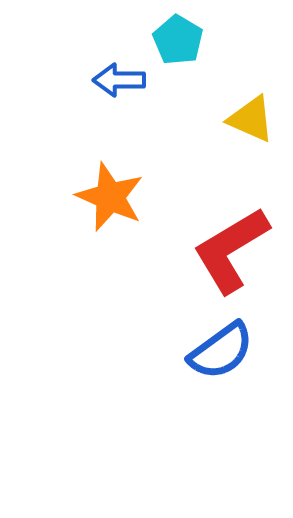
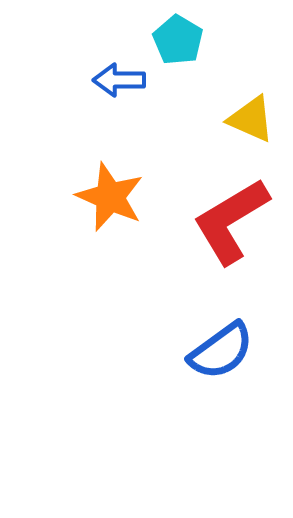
red L-shape: moved 29 px up
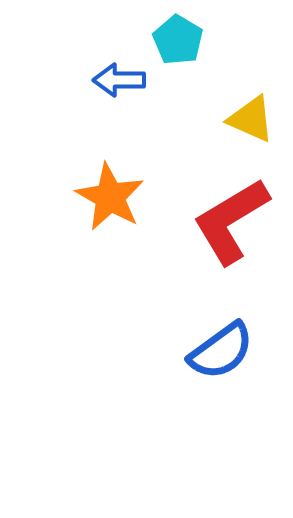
orange star: rotated 6 degrees clockwise
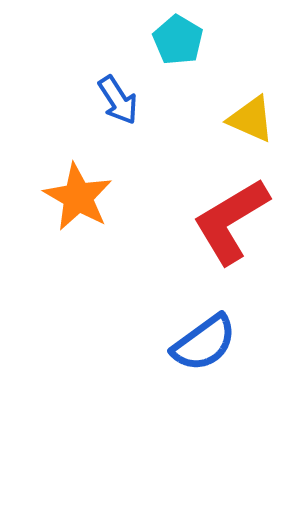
blue arrow: moved 1 px left, 20 px down; rotated 123 degrees counterclockwise
orange star: moved 32 px left
blue semicircle: moved 17 px left, 8 px up
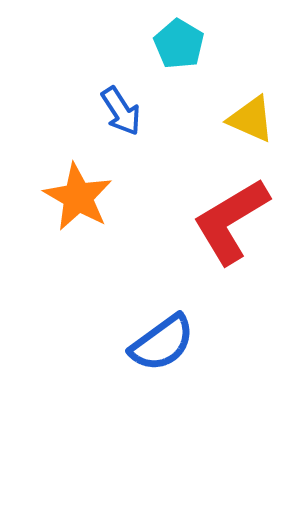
cyan pentagon: moved 1 px right, 4 px down
blue arrow: moved 3 px right, 11 px down
blue semicircle: moved 42 px left
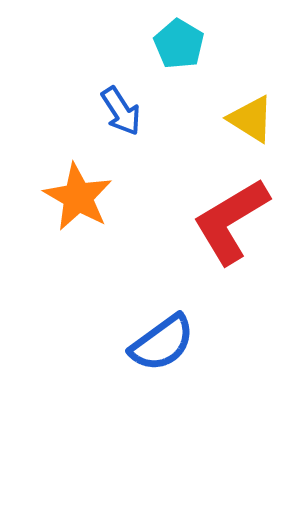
yellow triangle: rotated 8 degrees clockwise
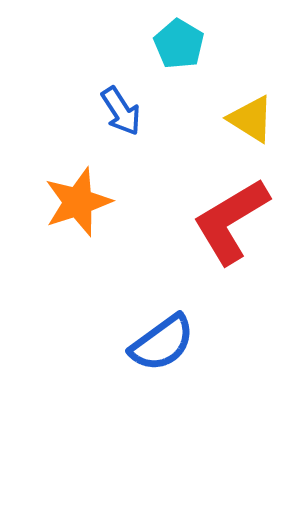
orange star: moved 5 px down; rotated 24 degrees clockwise
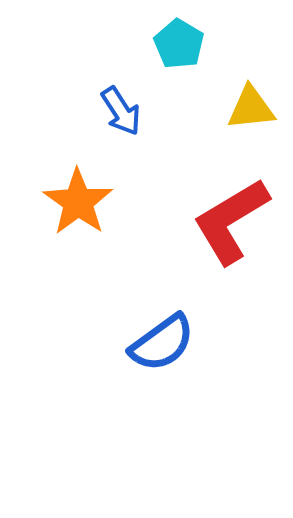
yellow triangle: moved 11 px up; rotated 38 degrees counterclockwise
orange star: rotated 18 degrees counterclockwise
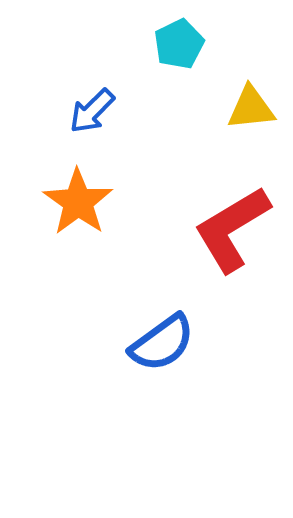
cyan pentagon: rotated 15 degrees clockwise
blue arrow: moved 29 px left; rotated 78 degrees clockwise
red L-shape: moved 1 px right, 8 px down
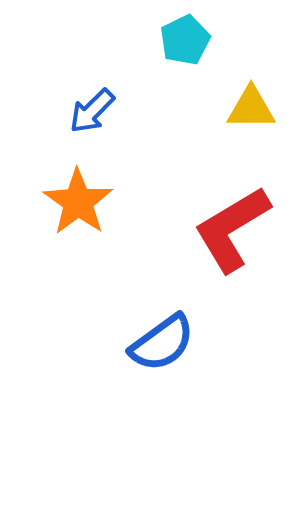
cyan pentagon: moved 6 px right, 4 px up
yellow triangle: rotated 6 degrees clockwise
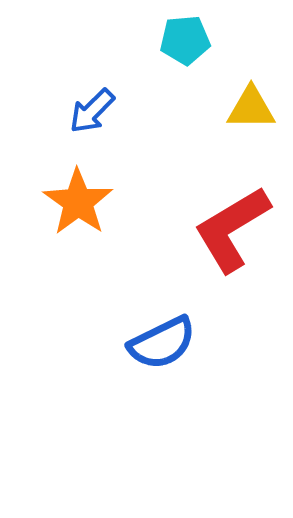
cyan pentagon: rotated 21 degrees clockwise
blue semicircle: rotated 10 degrees clockwise
